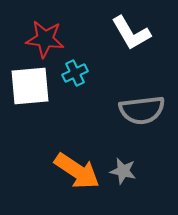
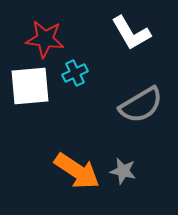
gray semicircle: moved 1 px left, 5 px up; rotated 24 degrees counterclockwise
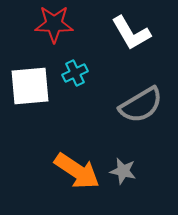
red star: moved 9 px right, 15 px up; rotated 6 degrees counterclockwise
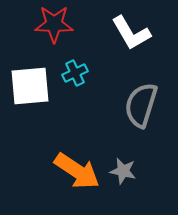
gray semicircle: rotated 138 degrees clockwise
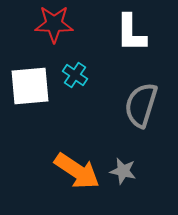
white L-shape: rotated 30 degrees clockwise
cyan cross: moved 2 px down; rotated 30 degrees counterclockwise
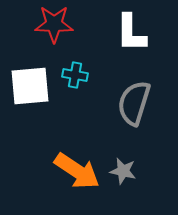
cyan cross: rotated 25 degrees counterclockwise
gray semicircle: moved 7 px left, 2 px up
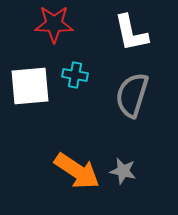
white L-shape: rotated 12 degrees counterclockwise
gray semicircle: moved 2 px left, 8 px up
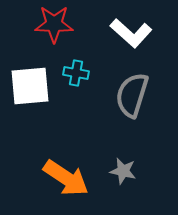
white L-shape: rotated 36 degrees counterclockwise
cyan cross: moved 1 px right, 2 px up
orange arrow: moved 11 px left, 7 px down
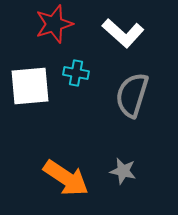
red star: rotated 18 degrees counterclockwise
white L-shape: moved 8 px left
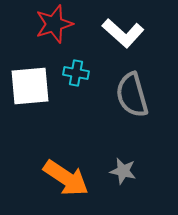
gray semicircle: rotated 33 degrees counterclockwise
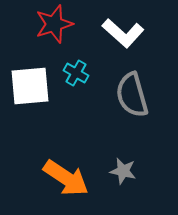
cyan cross: rotated 20 degrees clockwise
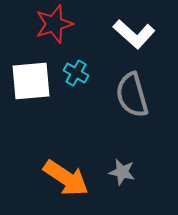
white L-shape: moved 11 px right, 1 px down
white square: moved 1 px right, 5 px up
gray star: moved 1 px left, 1 px down
